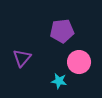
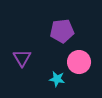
purple triangle: rotated 12 degrees counterclockwise
cyan star: moved 2 px left, 2 px up
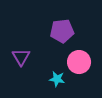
purple triangle: moved 1 px left, 1 px up
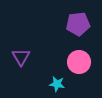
purple pentagon: moved 16 px right, 7 px up
cyan star: moved 5 px down
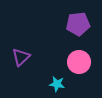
purple triangle: rotated 18 degrees clockwise
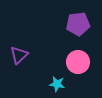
purple triangle: moved 2 px left, 2 px up
pink circle: moved 1 px left
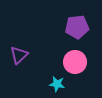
purple pentagon: moved 1 px left, 3 px down
pink circle: moved 3 px left
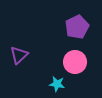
purple pentagon: rotated 20 degrees counterclockwise
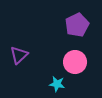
purple pentagon: moved 2 px up
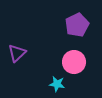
purple triangle: moved 2 px left, 2 px up
pink circle: moved 1 px left
